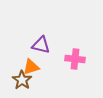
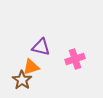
purple triangle: moved 2 px down
pink cross: rotated 24 degrees counterclockwise
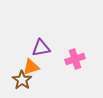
purple triangle: moved 1 px down; rotated 24 degrees counterclockwise
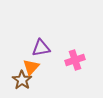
pink cross: moved 1 px down
orange triangle: rotated 30 degrees counterclockwise
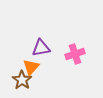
pink cross: moved 6 px up
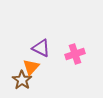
purple triangle: rotated 36 degrees clockwise
